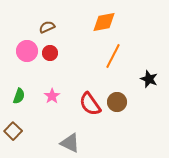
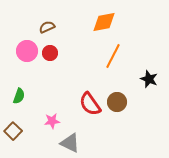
pink star: moved 25 px down; rotated 28 degrees clockwise
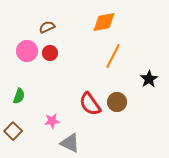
black star: rotated 18 degrees clockwise
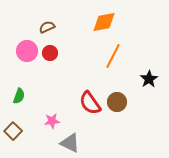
red semicircle: moved 1 px up
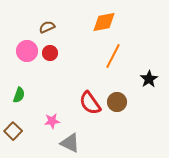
green semicircle: moved 1 px up
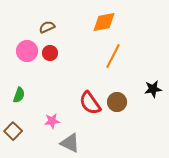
black star: moved 4 px right, 10 px down; rotated 24 degrees clockwise
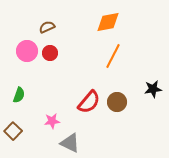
orange diamond: moved 4 px right
red semicircle: moved 1 px left, 1 px up; rotated 105 degrees counterclockwise
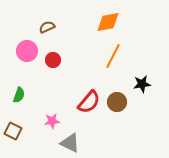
red circle: moved 3 px right, 7 px down
black star: moved 11 px left, 5 px up
brown square: rotated 18 degrees counterclockwise
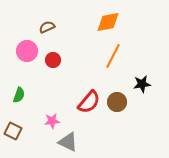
gray triangle: moved 2 px left, 1 px up
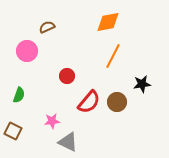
red circle: moved 14 px right, 16 px down
